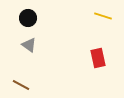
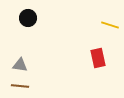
yellow line: moved 7 px right, 9 px down
gray triangle: moved 9 px left, 20 px down; rotated 28 degrees counterclockwise
brown line: moved 1 px left, 1 px down; rotated 24 degrees counterclockwise
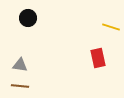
yellow line: moved 1 px right, 2 px down
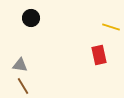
black circle: moved 3 px right
red rectangle: moved 1 px right, 3 px up
brown line: moved 3 px right; rotated 54 degrees clockwise
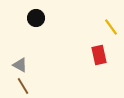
black circle: moved 5 px right
yellow line: rotated 36 degrees clockwise
gray triangle: rotated 21 degrees clockwise
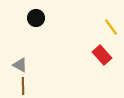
red rectangle: moved 3 px right; rotated 30 degrees counterclockwise
brown line: rotated 30 degrees clockwise
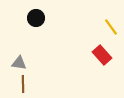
gray triangle: moved 1 px left, 2 px up; rotated 21 degrees counterclockwise
brown line: moved 2 px up
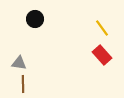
black circle: moved 1 px left, 1 px down
yellow line: moved 9 px left, 1 px down
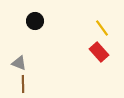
black circle: moved 2 px down
red rectangle: moved 3 px left, 3 px up
gray triangle: rotated 14 degrees clockwise
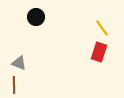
black circle: moved 1 px right, 4 px up
red rectangle: rotated 60 degrees clockwise
brown line: moved 9 px left, 1 px down
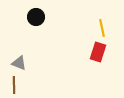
yellow line: rotated 24 degrees clockwise
red rectangle: moved 1 px left
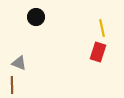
brown line: moved 2 px left
